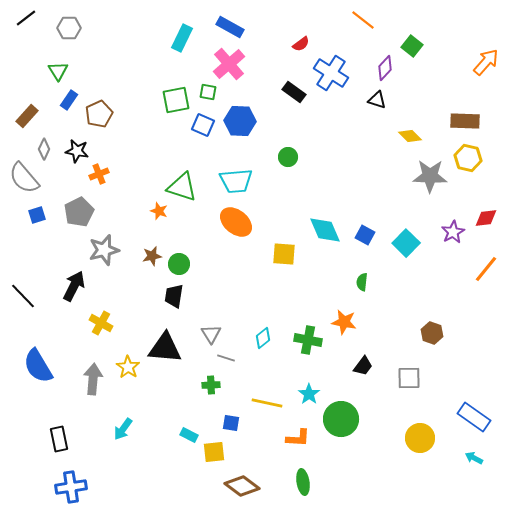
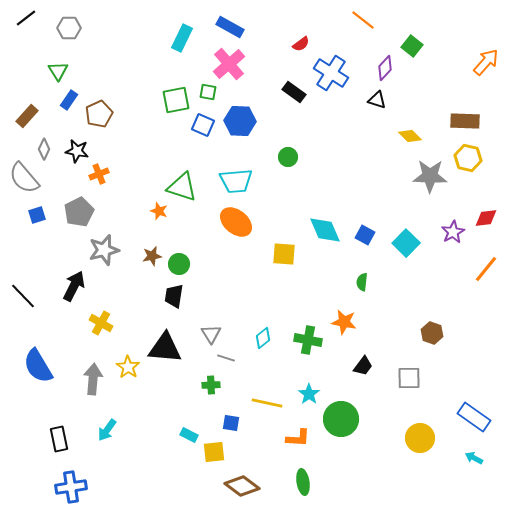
cyan arrow at (123, 429): moved 16 px left, 1 px down
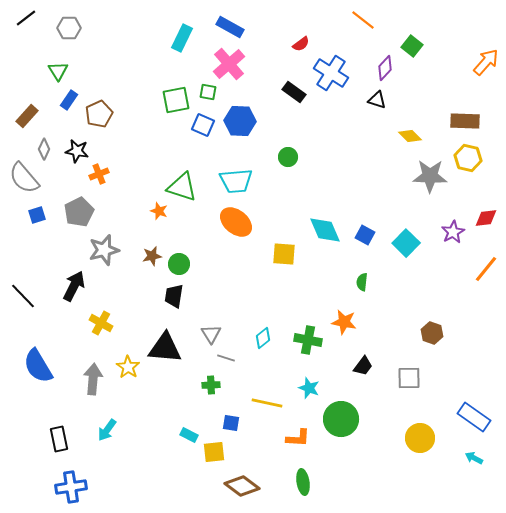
cyan star at (309, 394): moved 6 px up; rotated 15 degrees counterclockwise
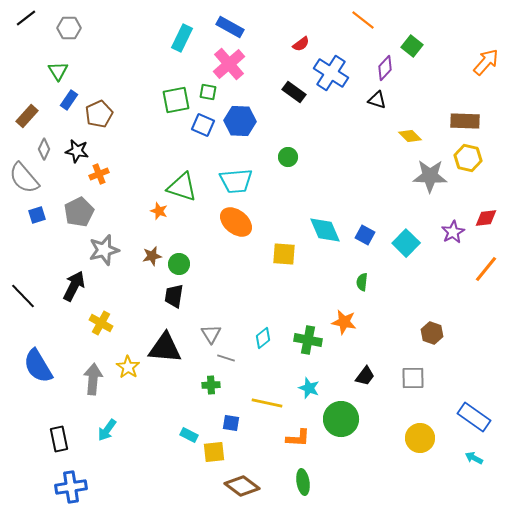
black trapezoid at (363, 366): moved 2 px right, 10 px down
gray square at (409, 378): moved 4 px right
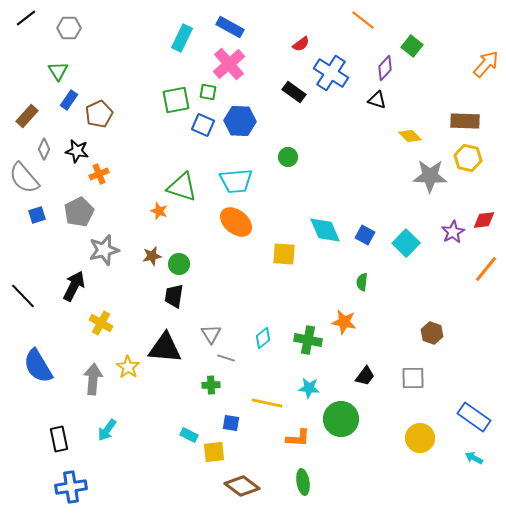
orange arrow at (486, 62): moved 2 px down
red diamond at (486, 218): moved 2 px left, 2 px down
cyan star at (309, 388): rotated 15 degrees counterclockwise
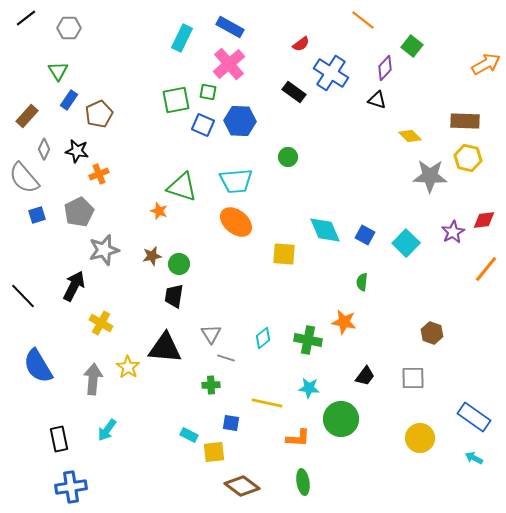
orange arrow at (486, 64): rotated 20 degrees clockwise
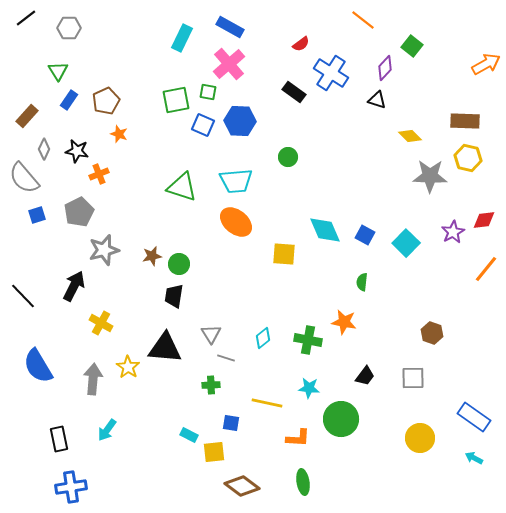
brown pentagon at (99, 114): moved 7 px right, 13 px up
orange star at (159, 211): moved 40 px left, 77 px up
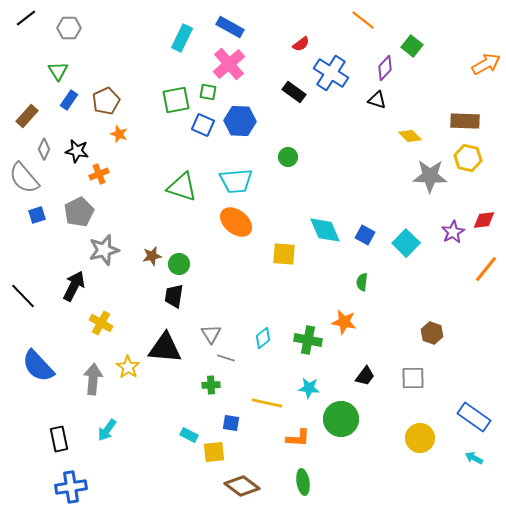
blue semicircle at (38, 366): rotated 12 degrees counterclockwise
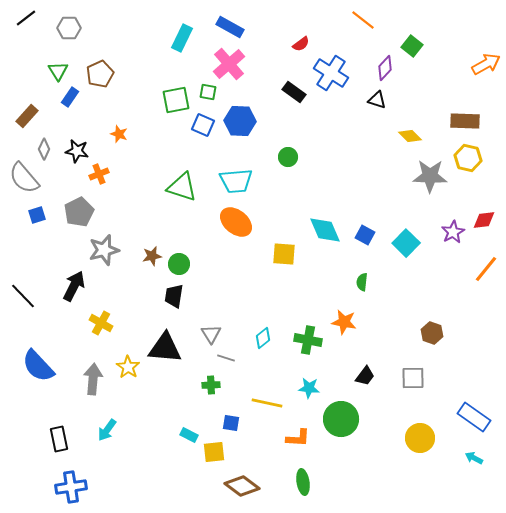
blue rectangle at (69, 100): moved 1 px right, 3 px up
brown pentagon at (106, 101): moved 6 px left, 27 px up
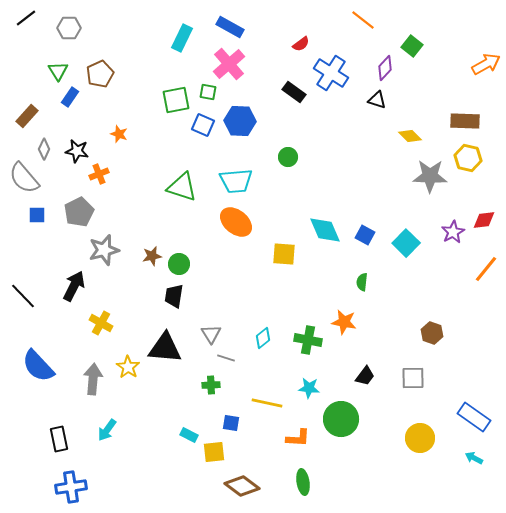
blue square at (37, 215): rotated 18 degrees clockwise
